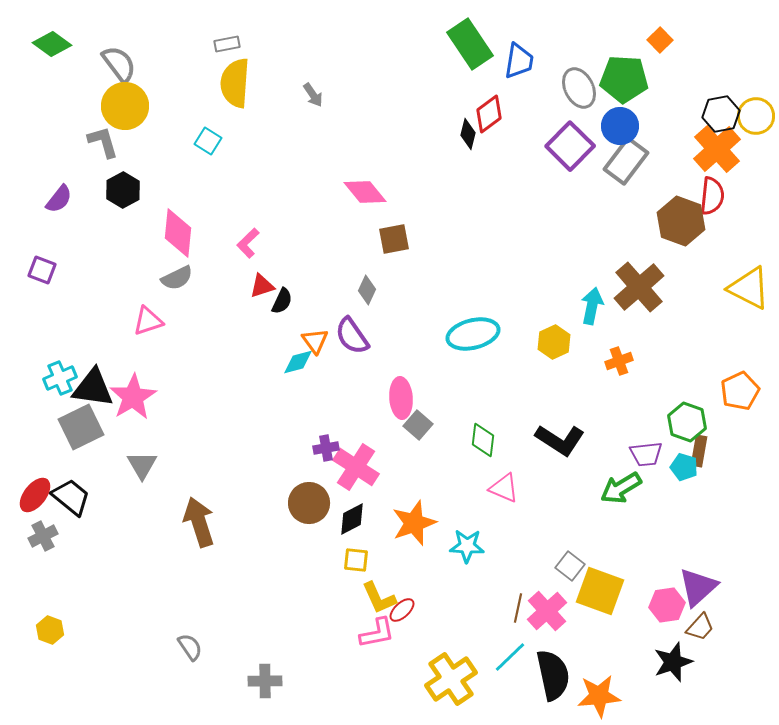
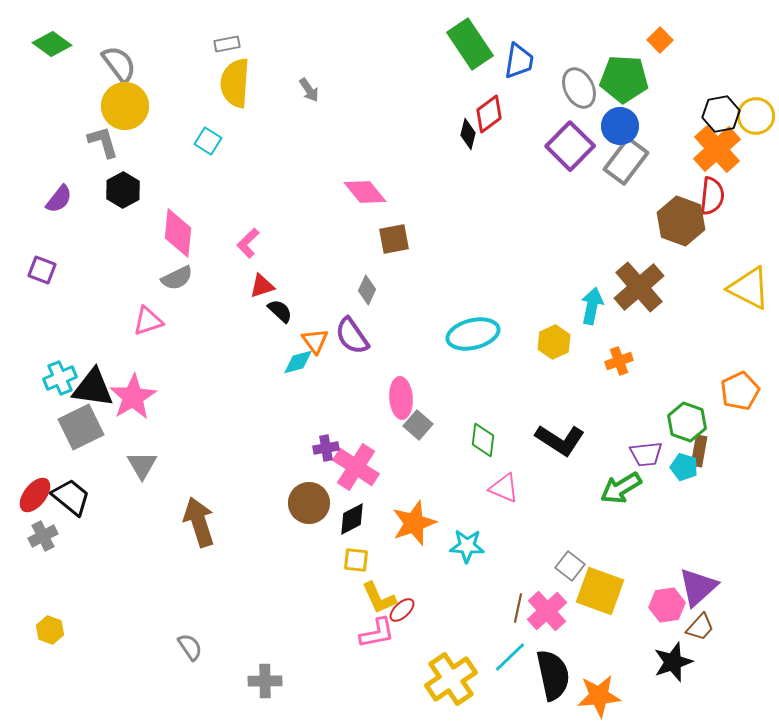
gray arrow at (313, 95): moved 4 px left, 5 px up
black semicircle at (282, 301): moved 2 px left, 10 px down; rotated 72 degrees counterclockwise
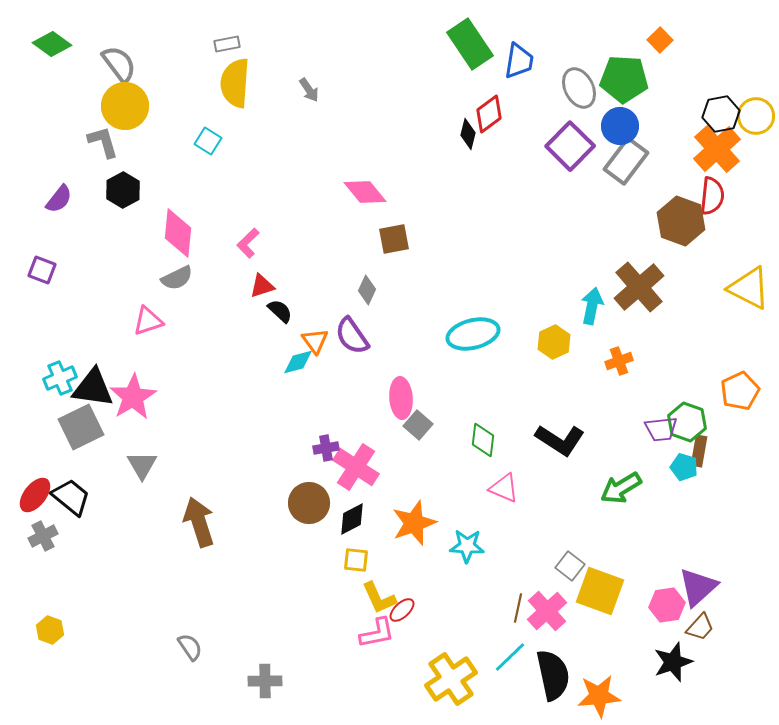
purple trapezoid at (646, 454): moved 15 px right, 25 px up
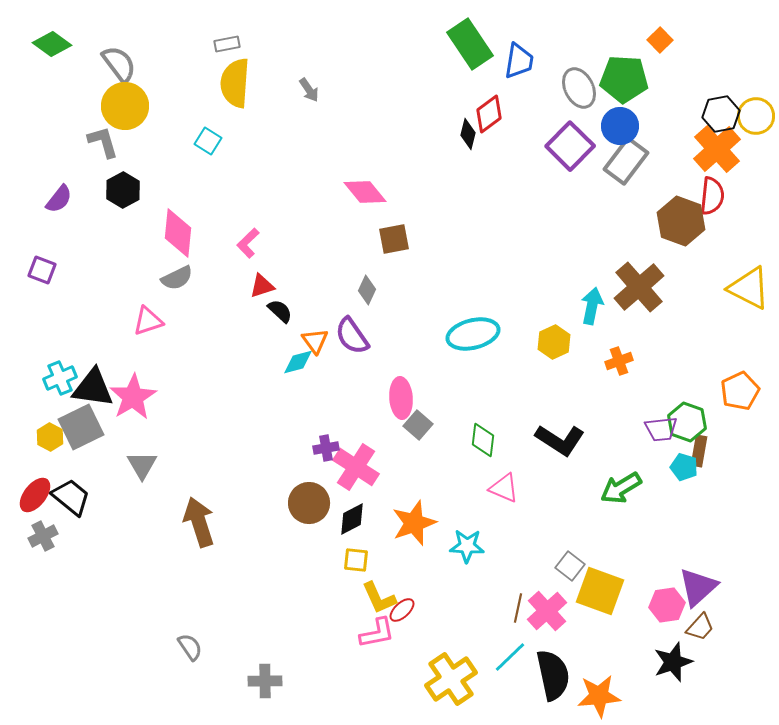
yellow hexagon at (50, 630): moved 193 px up; rotated 8 degrees clockwise
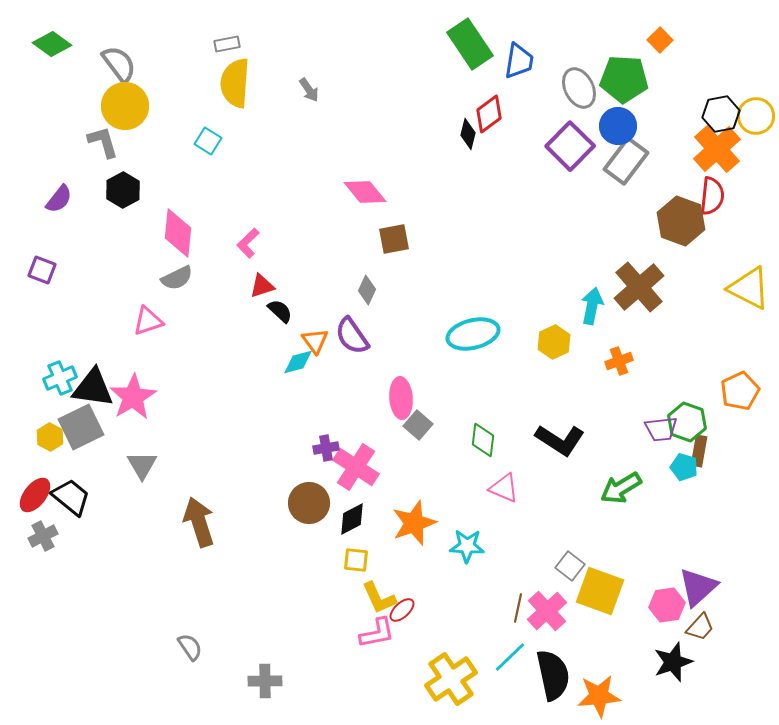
blue circle at (620, 126): moved 2 px left
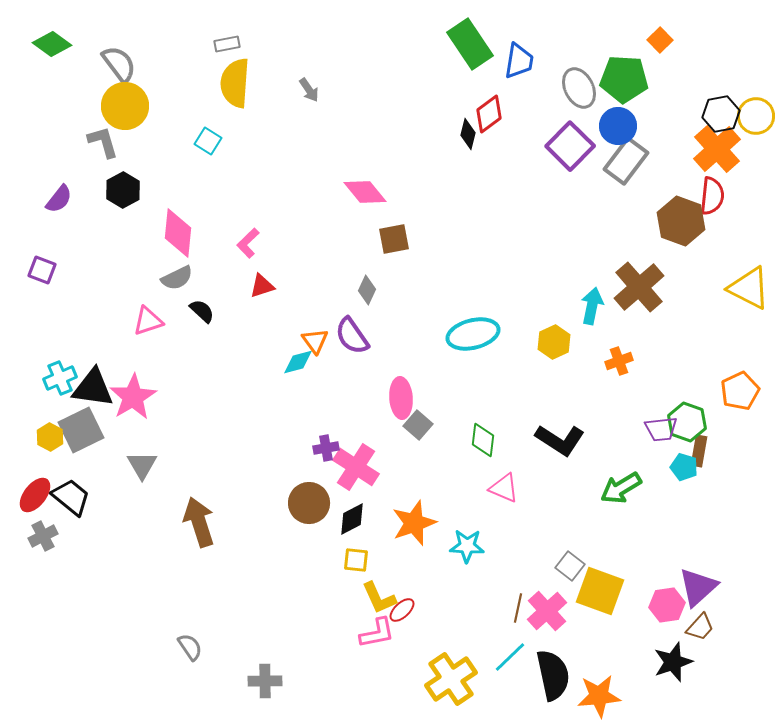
black semicircle at (280, 311): moved 78 px left
gray square at (81, 427): moved 3 px down
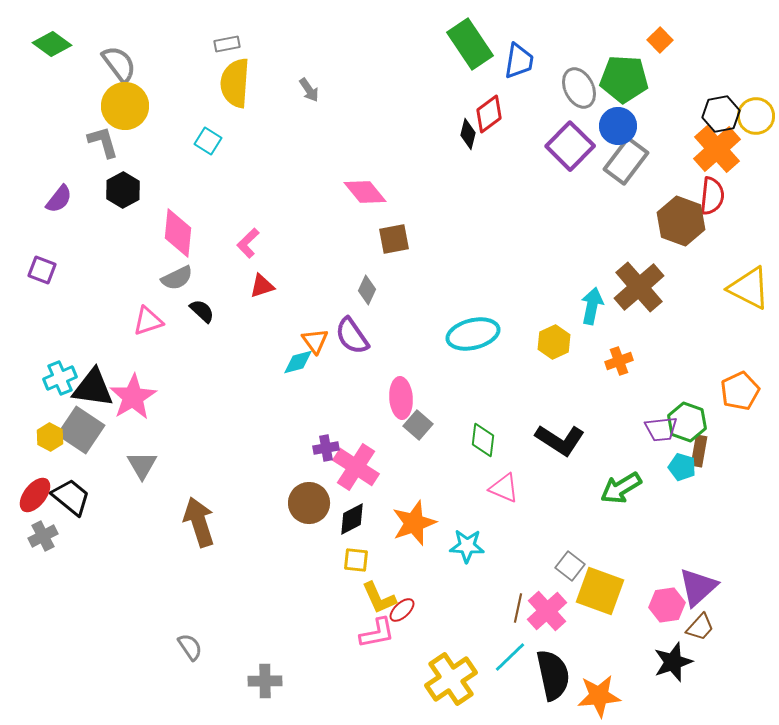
gray square at (81, 430): rotated 30 degrees counterclockwise
cyan pentagon at (684, 467): moved 2 px left
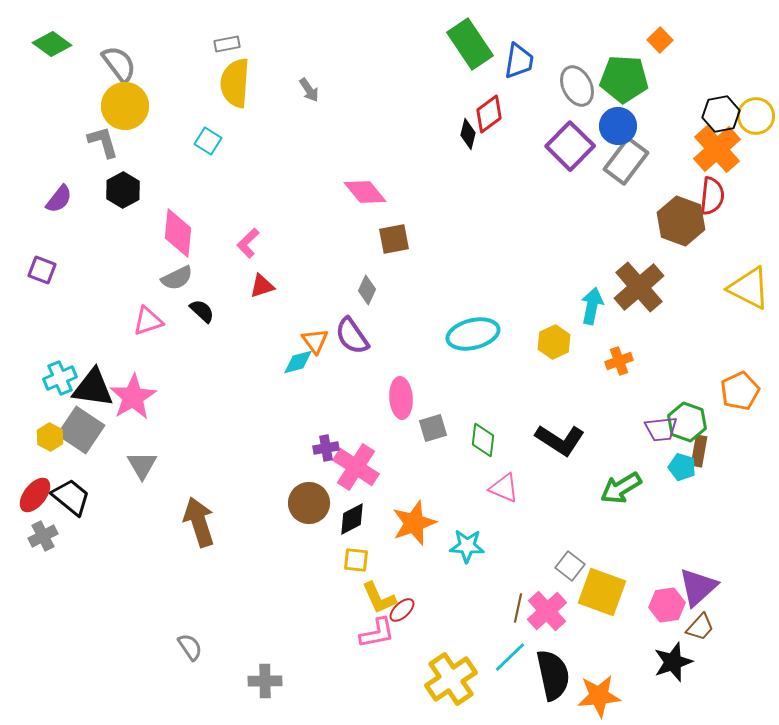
gray ellipse at (579, 88): moved 2 px left, 2 px up
gray square at (418, 425): moved 15 px right, 3 px down; rotated 32 degrees clockwise
yellow square at (600, 591): moved 2 px right, 1 px down
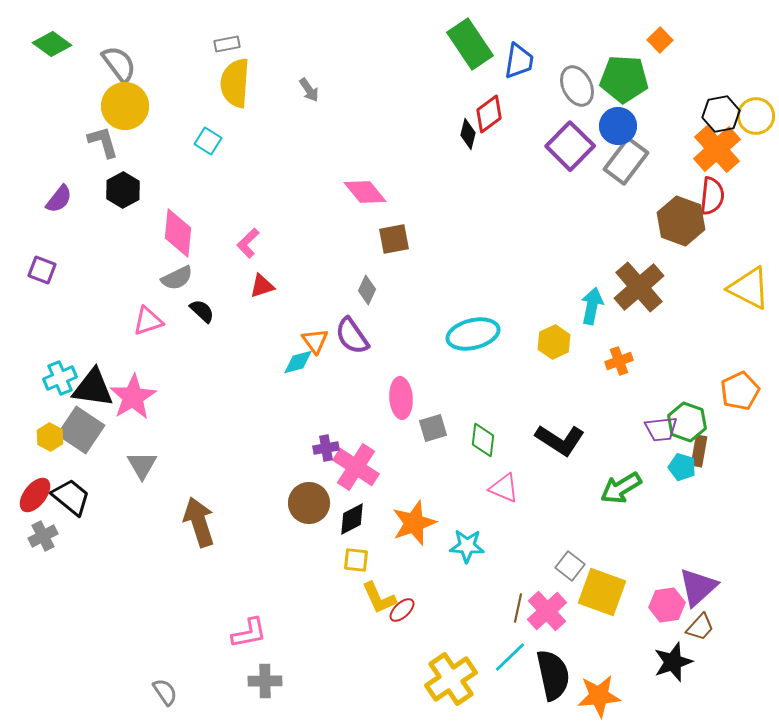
pink L-shape at (377, 633): moved 128 px left
gray semicircle at (190, 647): moved 25 px left, 45 px down
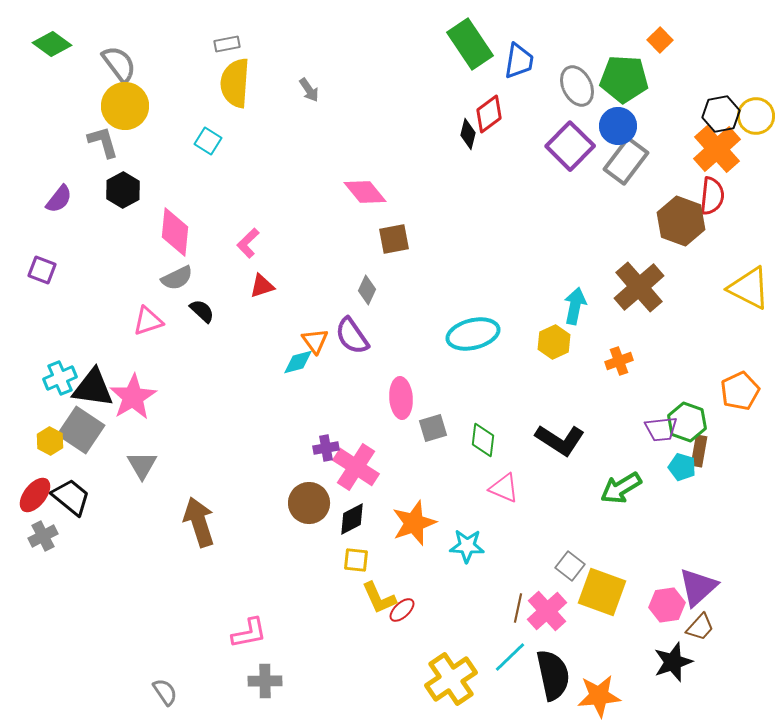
pink diamond at (178, 233): moved 3 px left, 1 px up
cyan arrow at (592, 306): moved 17 px left
yellow hexagon at (50, 437): moved 4 px down
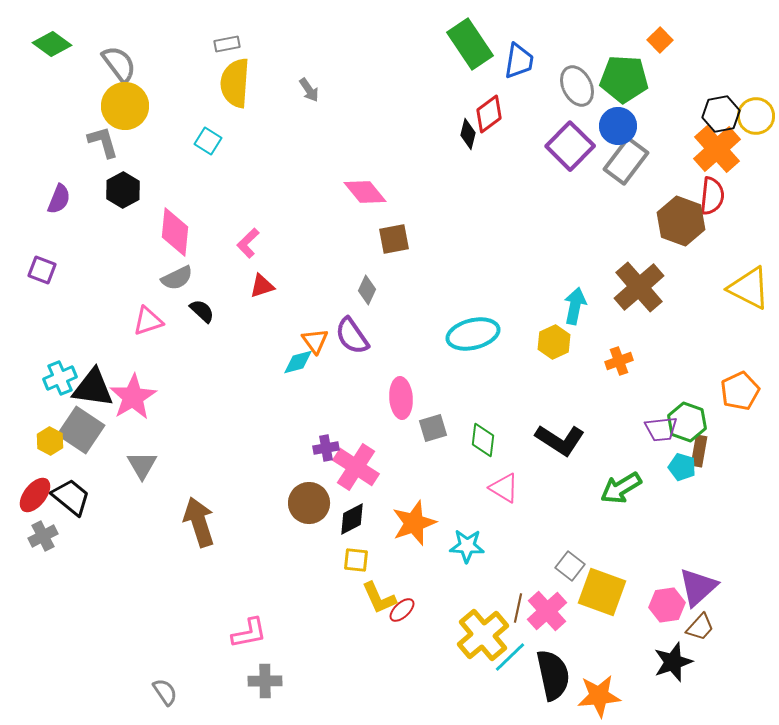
purple semicircle at (59, 199): rotated 16 degrees counterclockwise
pink triangle at (504, 488): rotated 8 degrees clockwise
yellow cross at (451, 679): moved 32 px right, 44 px up; rotated 6 degrees counterclockwise
